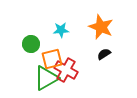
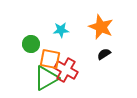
orange square: moved 2 px left; rotated 25 degrees clockwise
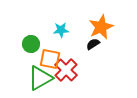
orange star: rotated 25 degrees clockwise
black semicircle: moved 11 px left, 10 px up
red cross: rotated 15 degrees clockwise
green triangle: moved 6 px left
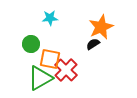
cyan star: moved 11 px left, 12 px up
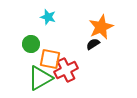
cyan star: moved 2 px left, 1 px up; rotated 21 degrees clockwise
red cross: rotated 20 degrees clockwise
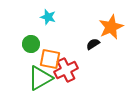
orange star: moved 10 px right
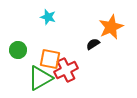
green circle: moved 13 px left, 6 px down
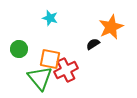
cyan star: moved 2 px right, 1 px down
green circle: moved 1 px right, 1 px up
green triangle: rotated 40 degrees counterclockwise
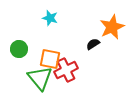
orange star: moved 1 px right
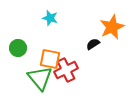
green circle: moved 1 px left, 1 px up
